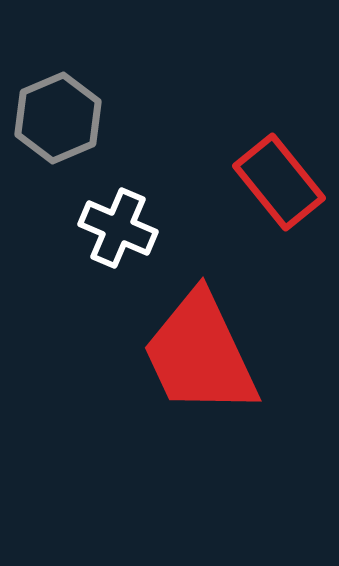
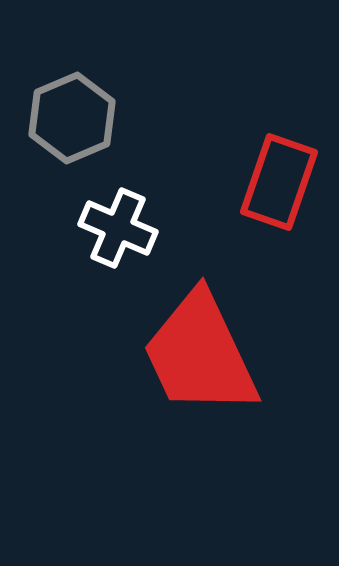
gray hexagon: moved 14 px right
red rectangle: rotated 58 degrees clockwise
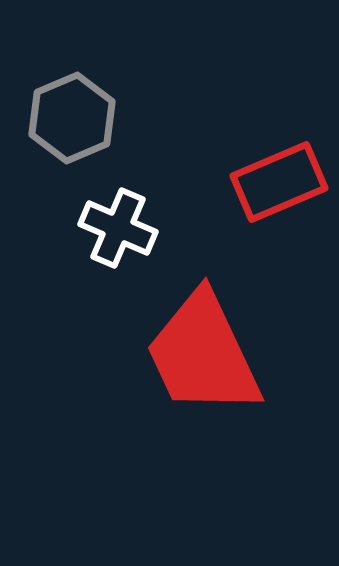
red rectangle: rotated 48 degrees clockwise
red trapezoid: moved 3 px right
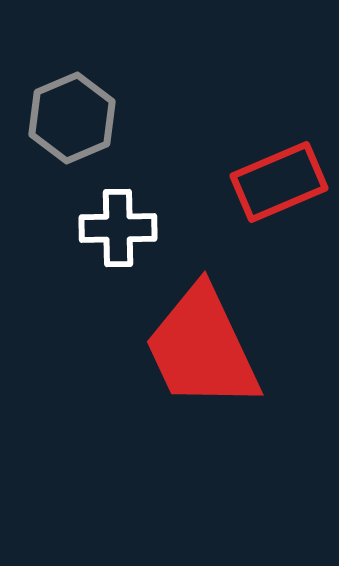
white cross: rotated 24 degrees counterclockwise
red trapezoid: moved 1 px left, 6 px up
